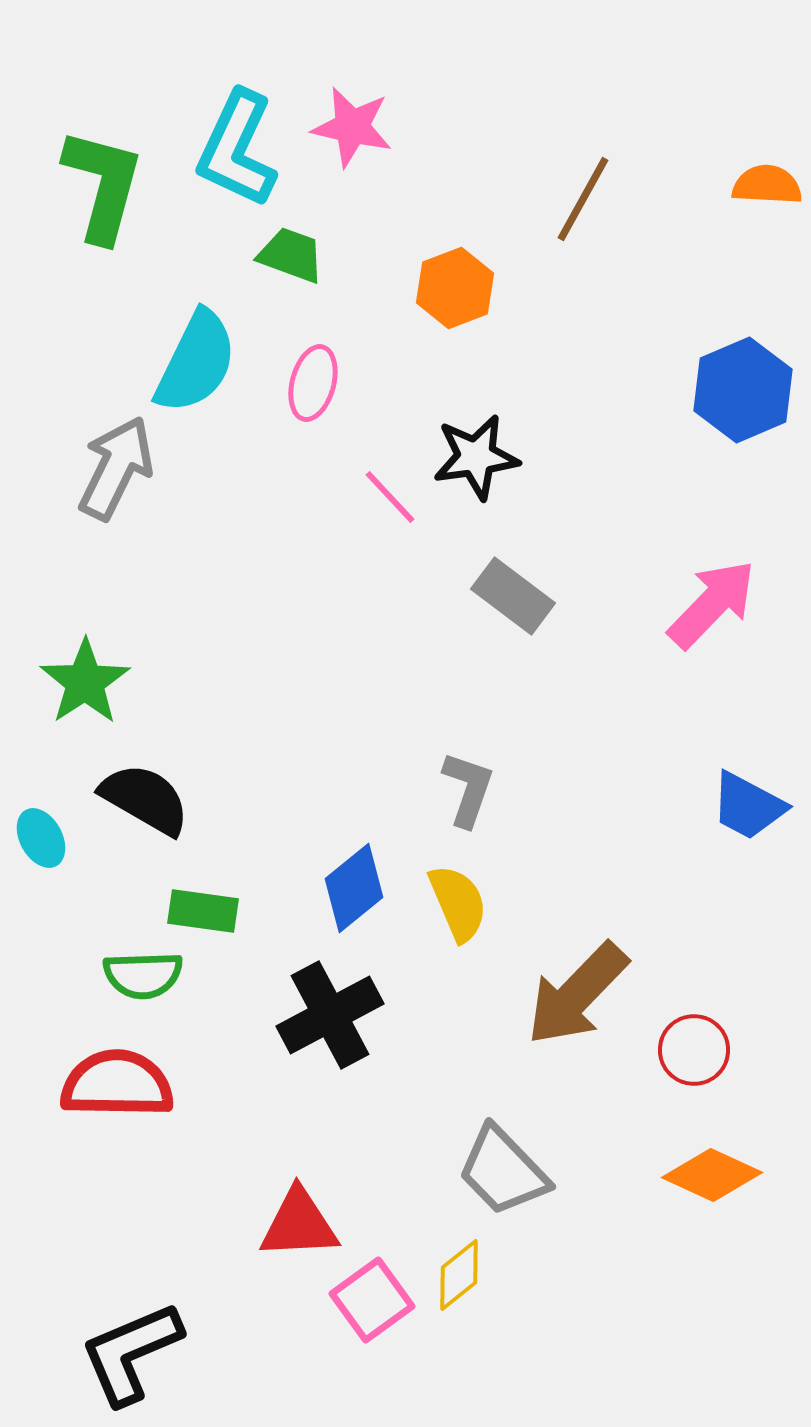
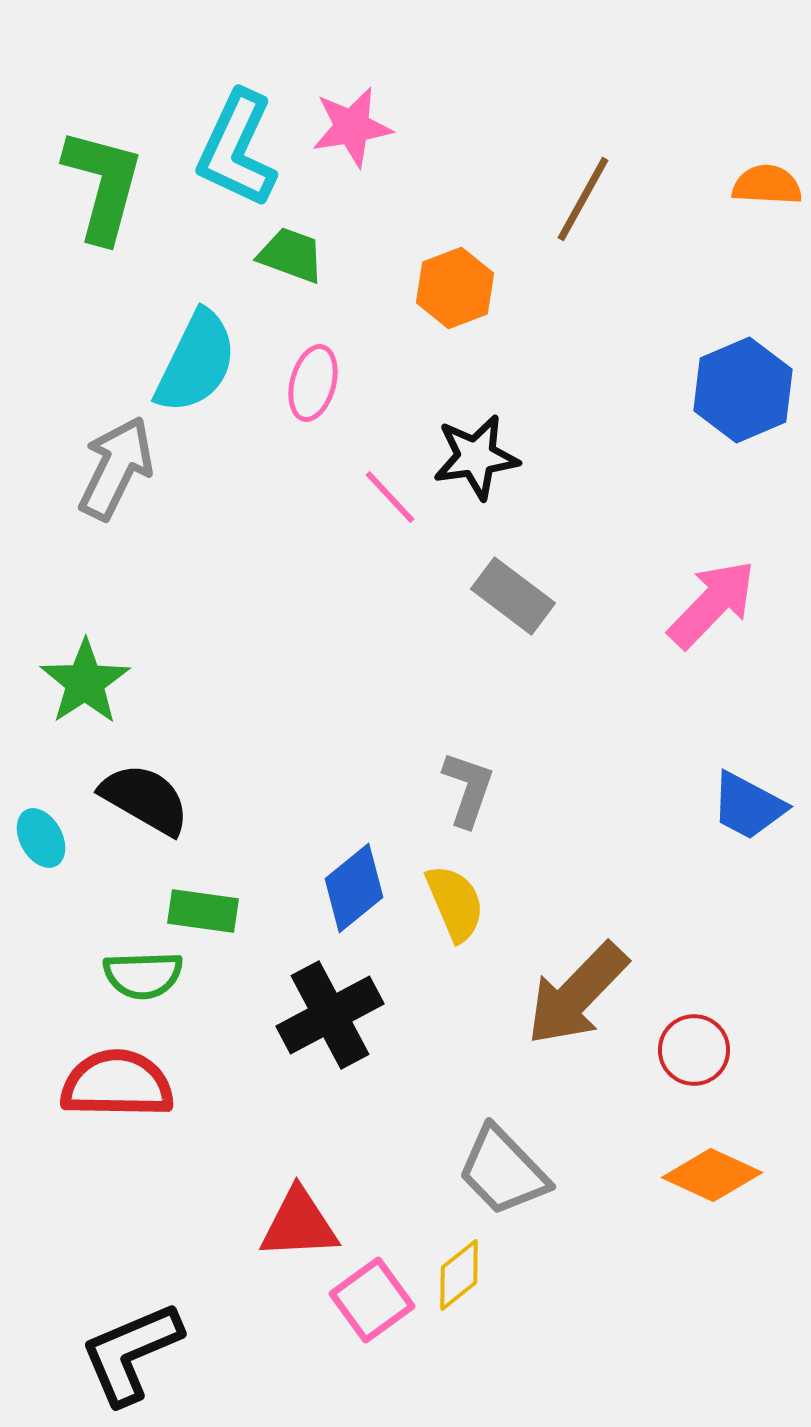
pink star: rotated 22 degrees counterclockwise
yellow semicircle: moved 3 px left
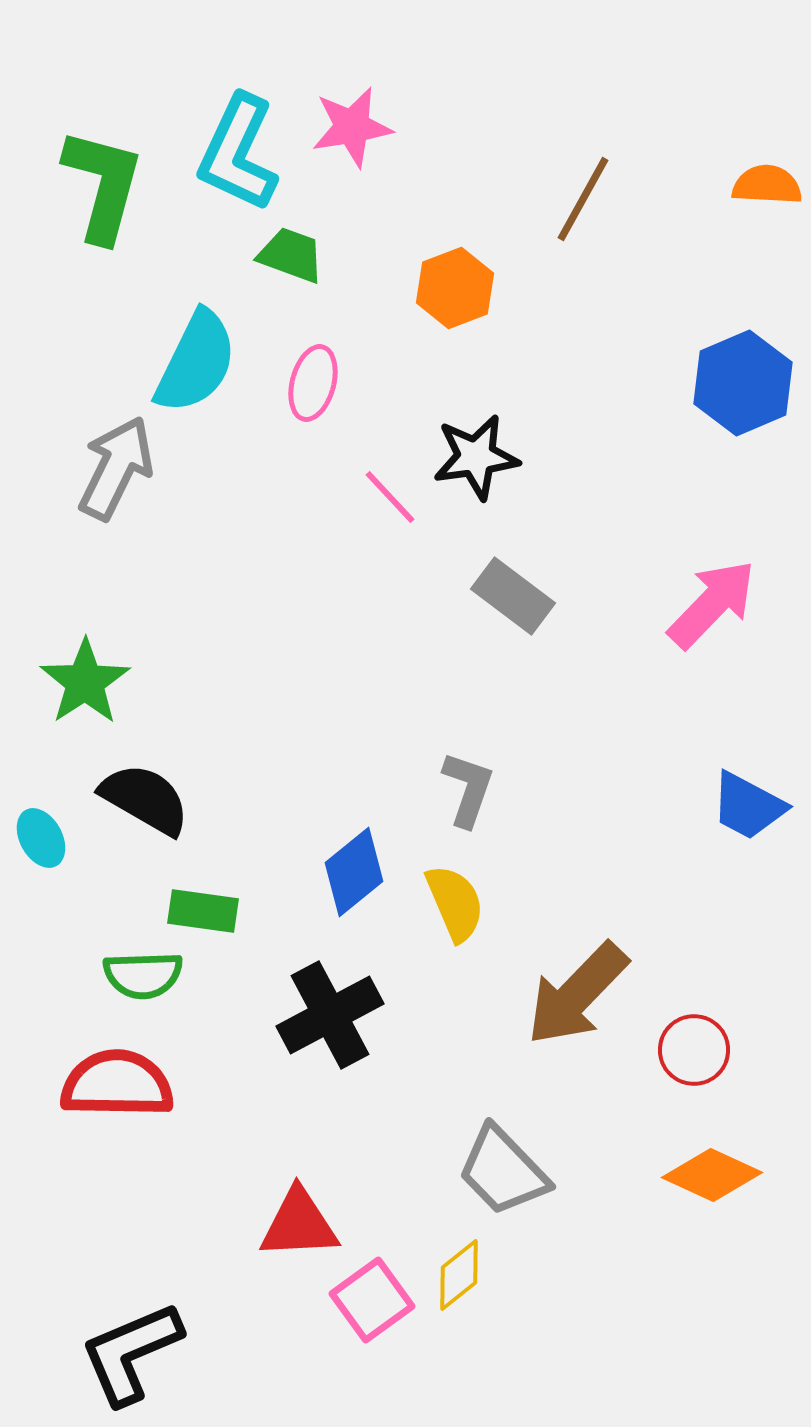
cyan L-shape: moved 1 px right, 4 px down
blue hexagon: moved 7 px up
blue diamond: moved 16 px up
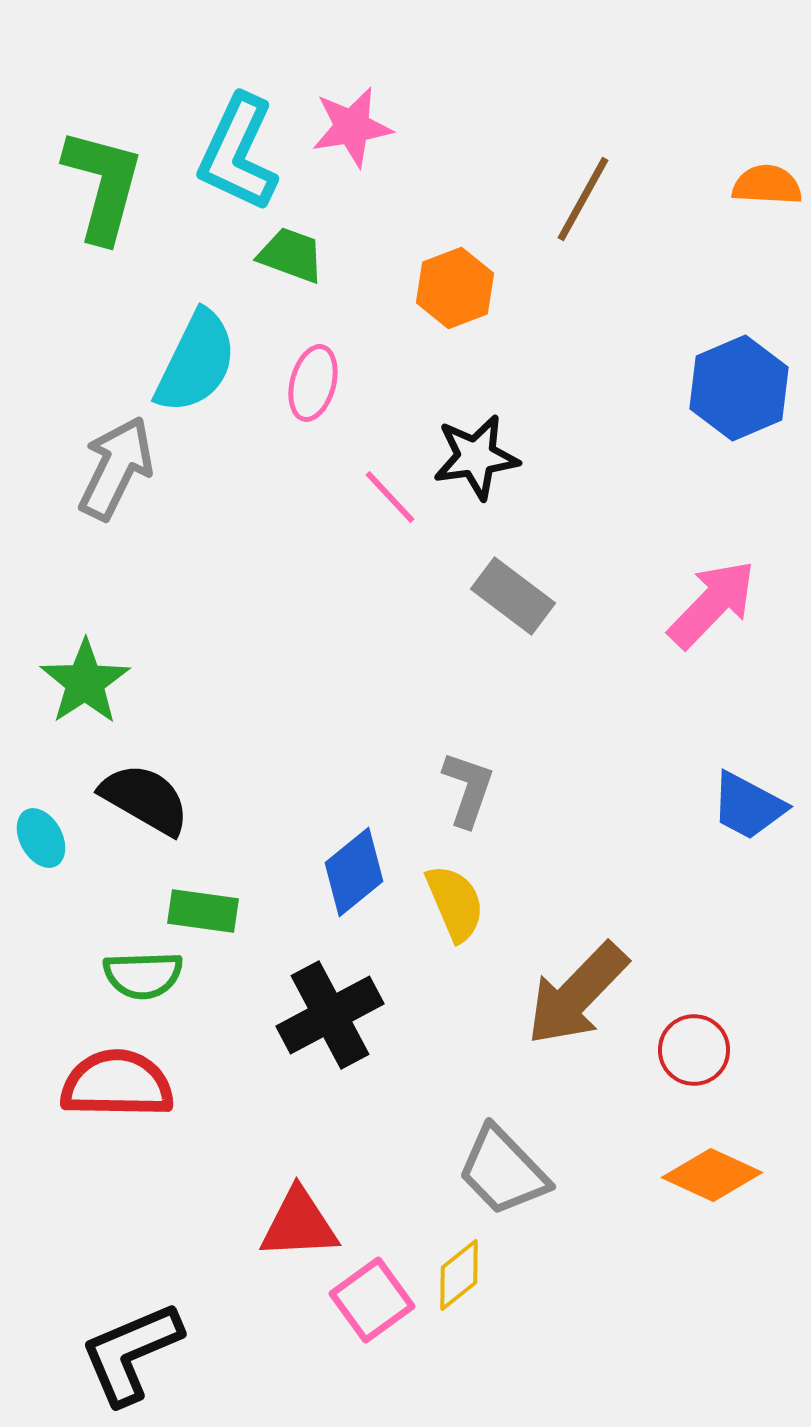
blue hexagon: moved 4 px left, 5 px down
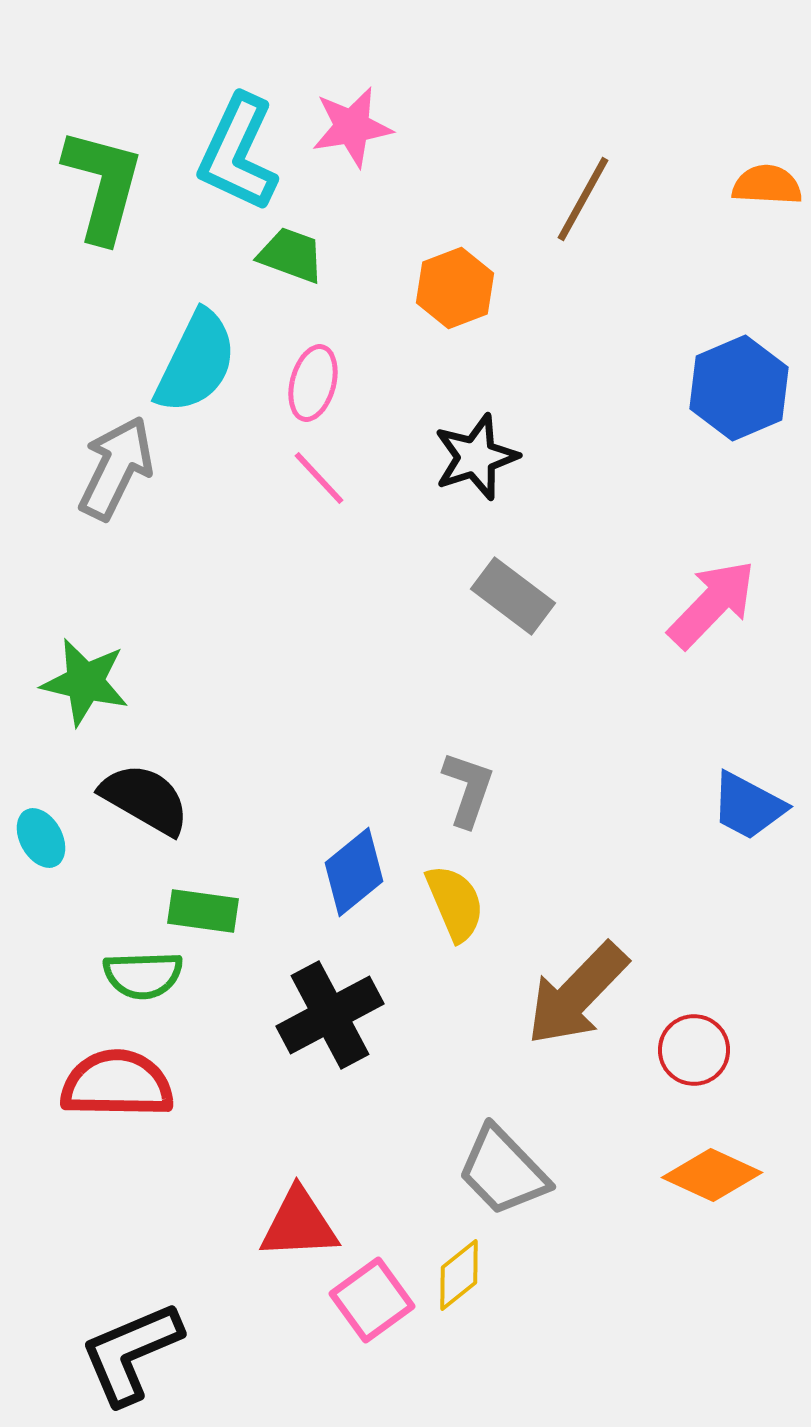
black star: rotated 10 degrees counterclockwise
pink line: moved 71 px left, 19 px up
green star: rotated 26 degrees counterclockwise
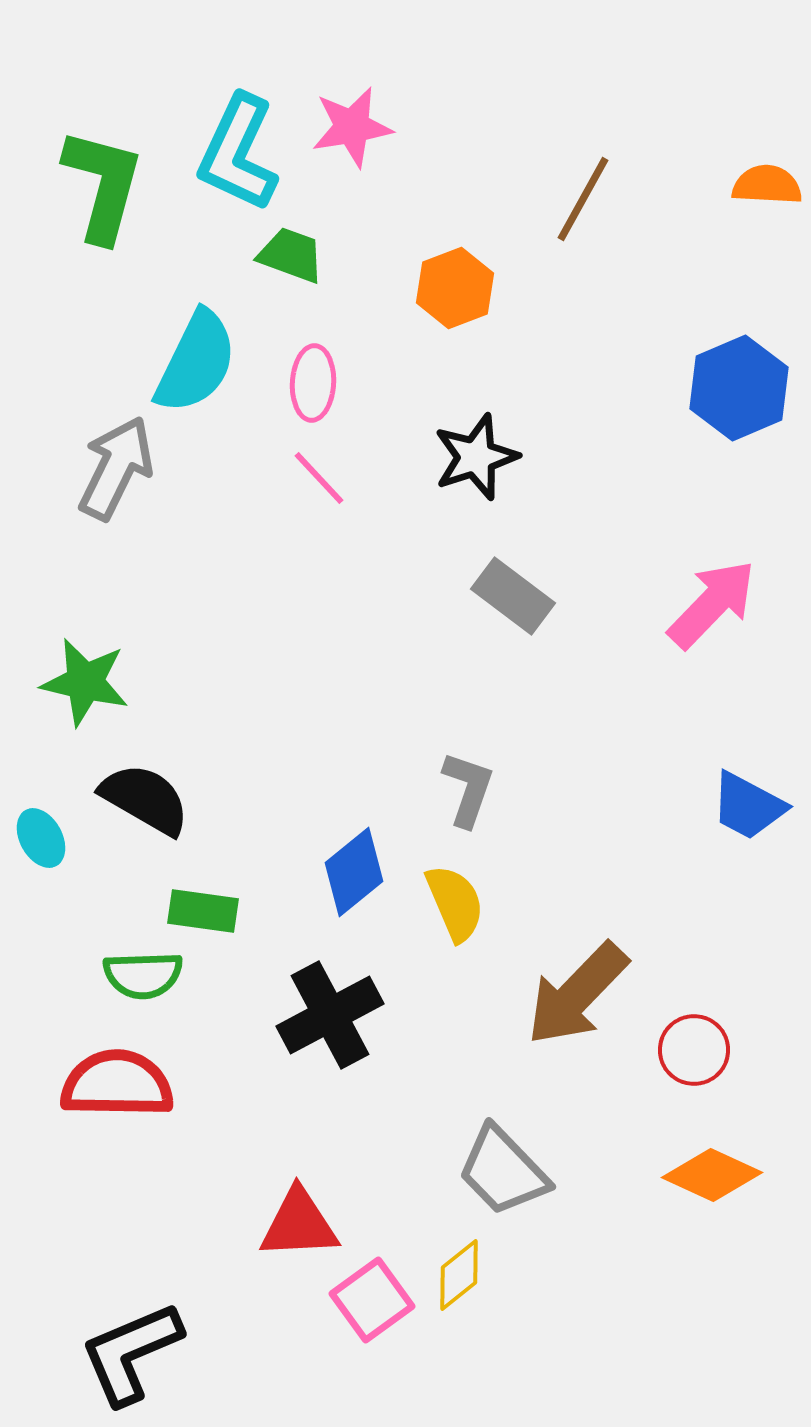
pink ellipse: rotated 12 degrees counterclockwise
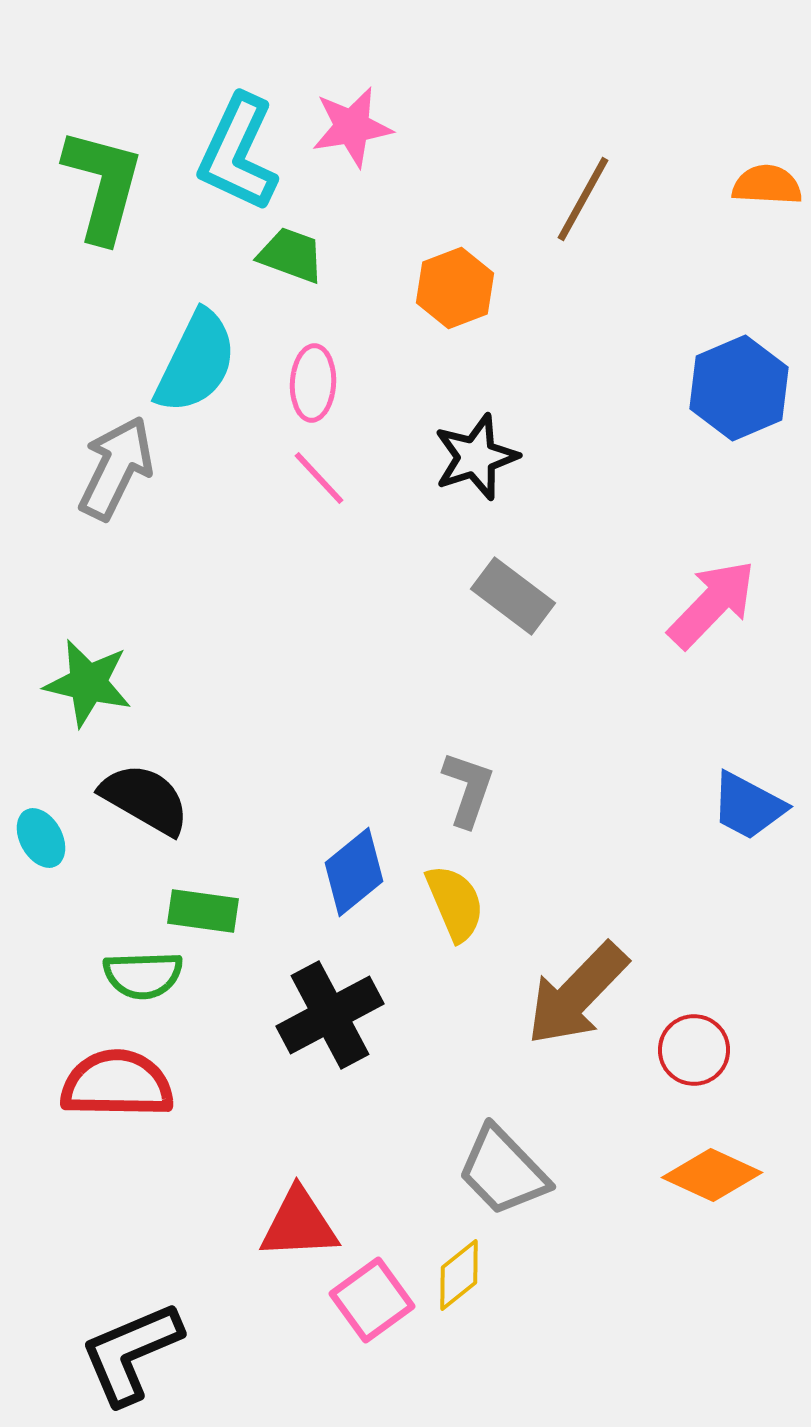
green star: moved 3 px right, 1 px down
